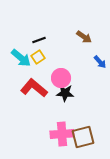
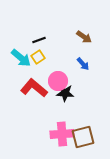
blue arrow: moved 17 px left, 2 px down
pink circle: moved 3 px left, 3 px down
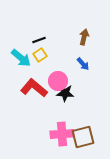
brown arrow: rotated 112 degrees counterclockwise
yellow square: moved 2 px right, 2 px up
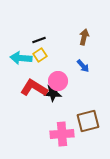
cyan arrow: rotated 145 degrees clockwise
blue arrow: moved 2 px down
red L-shape: rotated 8 degrees counterclockwise
black star: moved 12 px left
brown square: moved 5 px right, 16 px up
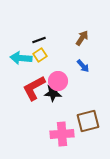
brown arrow: moved 2 px left, 1 px down; rotated 21 degrees clockwise
red L-shape: rotated 60 degrees counterclockwise
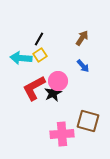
black line: moved 1 px up; rotated 40 degrees counterclockwise
black star: rotated 30 degrees counterclockwise
brown square: rotated 30 degrees clockwise
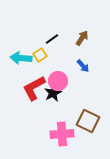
black line: moved 13 px right; rotated 24 degrees clockwise
brown square: rotated 10 degrees clockwise
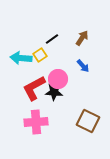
pink circle: moved 2 px up
black star: moved 1 px right, 1 px up; rotated 30 degrees clockwise
pink cross: moved 26 px left, 12 px up
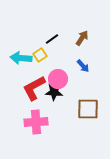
brown square: moved 12 px up; rotated 25 degrees counterclockwise
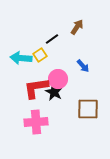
brown arrow: moved 5 px left, 11 px up
red L-shape: moved 2 px right; rotated 20 degrees clockwise
black star: rotated 24 degrees clockwise
